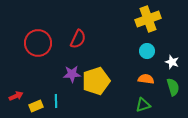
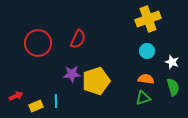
green triangle: moved 7 px up
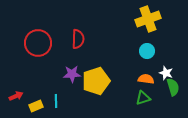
red semicircle: rotated 24 degrees counterclockwise
white star: moved 6 px left, 11 px down
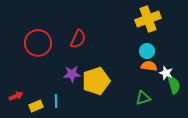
red semicircle: rotated 24 degrees clockwise
orange semicircle: moved 3 px right, 13 px up
green semicircle: moved 1 px right, 2 px up
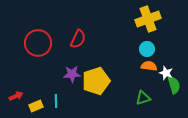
cyan circle: moved 2 px up
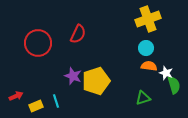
red semicircle: moved 5 px up
cyan circle: moved 1 px left, 1 px up
purple star: moved 1 px right, 2 px down; rotated 24 degrees clockwise
cyan line: rotated 16 degrees counterclockwise
